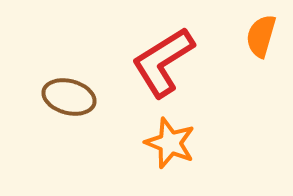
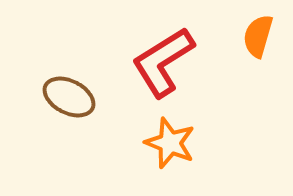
orange semicircle: moved 3 px left
brown ellipse: rotated 12 degrees clockwise
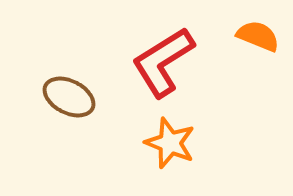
orange semicircle: rotated 96 degrees clockwise
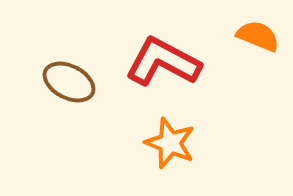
red L-shape: rotated 60 degrees clockwise
brown ellipse: moved 15 px up
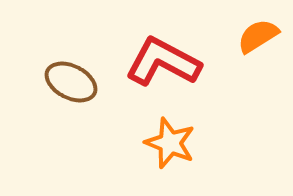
orange semicircle: rotated 54 degrees counterclockwise
brown ellipse: moved 2 px right
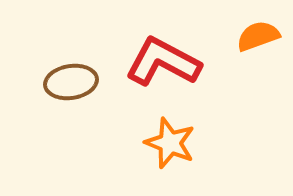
orange semicircle: rotated 12 degrees clockwise
brown ellipse: rotated 36 degrees counterclockwise
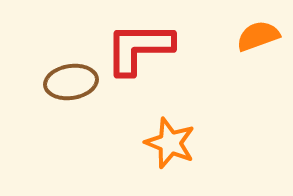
red L-shape: moved 24 px left, 14 px up; rotated 28 degrees counterclockwise
